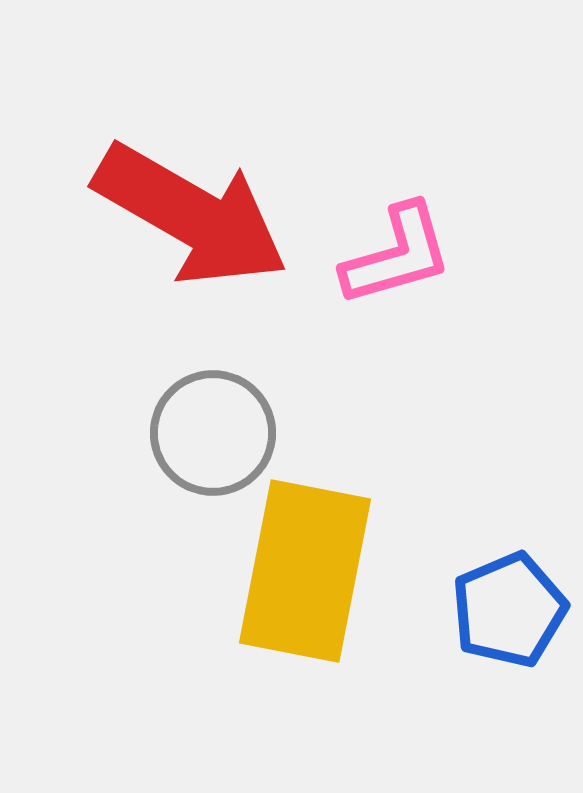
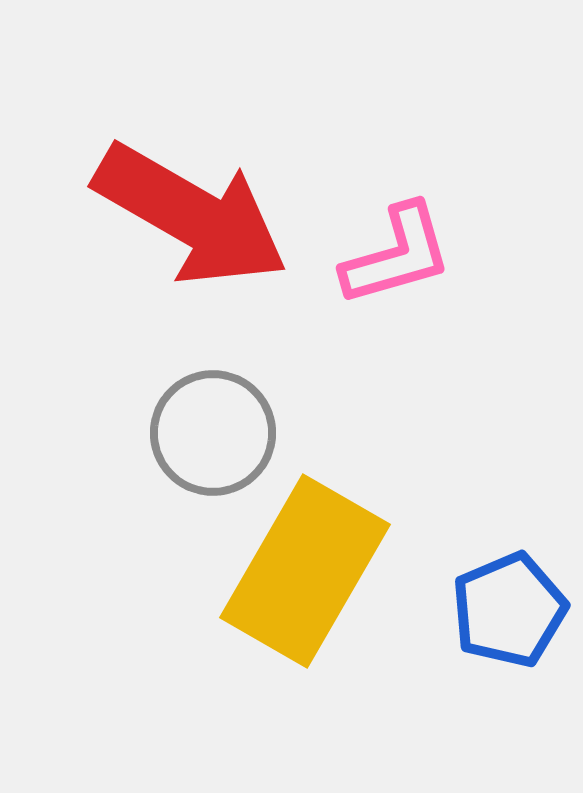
yellow rectangle: rotated 19 degrees clockwise
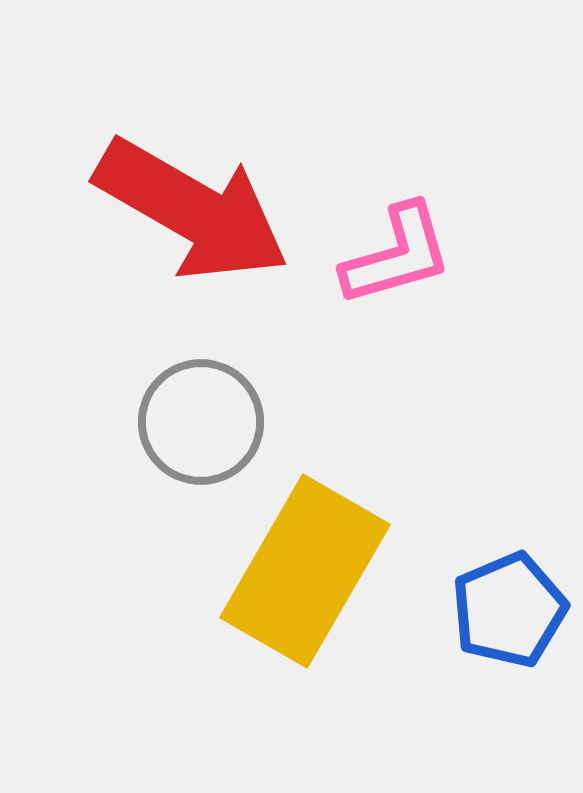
red arrow: moved 1 px right, 5 px up
gray circle: moved 12 px left, 11 px up
